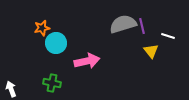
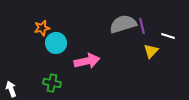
yellow triangle: rotated 21 degrees clockwise
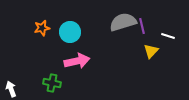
gray semicircle: moved 2 px up
cyan circle: moved 14 px right, 11 px up
pink arrow: moved 10 px left
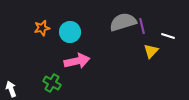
green cross: rotated 18 degrees clockwise
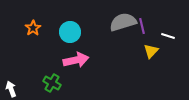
orange star: moved 9 px left; rotated 21 degrees counterclockwise
pink arrow: moved 1 px left, 1 px up
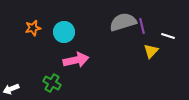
orange star: rotated 21 degrees clockwise
cyan circle: moved 6 px left
white arrow: rotated 91 degrees counterclockwise
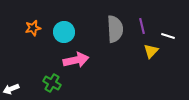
gray semicircle: moved 8 px left, 7 px down; rotated 104 degrees clockwise
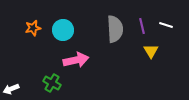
cyan circle: moved 1 px left, 2 px up
white line: moved 2 px left, 11 px up
yellow triangle: rotated 14 degrees counterclockwise
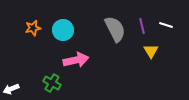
gray semicircle: rotated 24 degrees counterclockwise
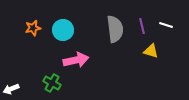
gray semicircle: rotated 20 degrees clockwise
yellow triangle: rotated 42 degrees counterclockwise
